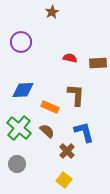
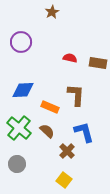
brown rectangle: rotated 12 degrees clockwise
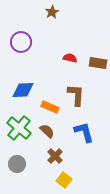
brown cross: moved 12 px left, 5 px down
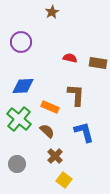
blue diamond: moved 4 px up
green cross: moved 9 px up
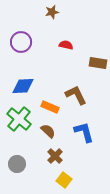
brown star: rotated 16 degrees clockwise
red semicircle: moved 4 px left, 13 px up
brown L-shape: rotated 30 degrees counterclockwise
brown semicircle: moved 1 px right
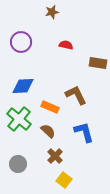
gray circle: moved 1 px right
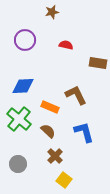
purple circle: moved 4 px right, 2 px up
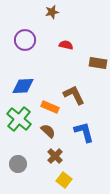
brown L-shape: moved 2 px left
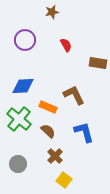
red semicircle: rotated 48 degrees clockwise
orange rectangle: moved 2 px left
